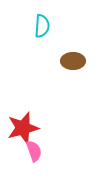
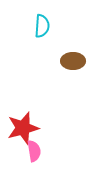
pink semicircle: rotated 10 degrees clockwise
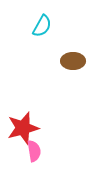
cyan semicircle: rotated 25 degrees clockwise
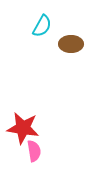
brown ellipse: moved 2 px left, 17 px up
red star: rotated 24 degrees clockwise
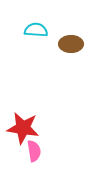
cyan semicircle: moved 6 px left, 4 px down; rotated 115 degrees counterclockwise
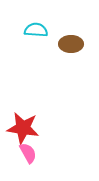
pink semicircle: moved 6 px left, 2 px down; rotated 20 degrees counterclockwise
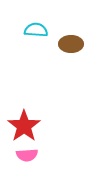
red star: moved 1 px right, 2 px up; rotated 28 degrees clockwise
pink semicircle: moved 1 px left, 2 px down; rotated 115 degrees clockwise
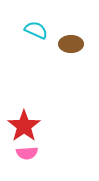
cyan semicircle: rotated 20 degrees clockwise
pink semicircle: moved 2 px up
